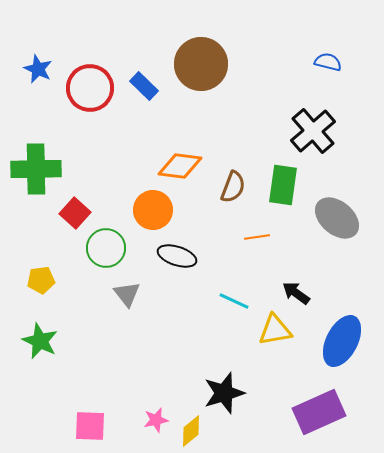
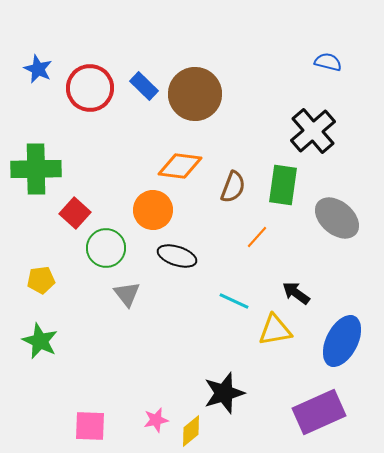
brown circle: moved 6 px left, 30 px down
orange line: rotated 40 degrees counterclockwise
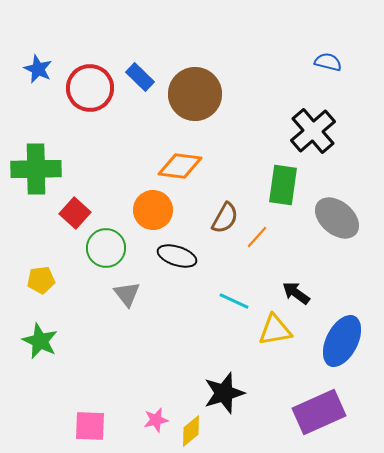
blue rectangle: moved 4 px left, 9 px up
brown semicircle: moved 8 px left, 31 px down; rotated 8 degrees clockwise
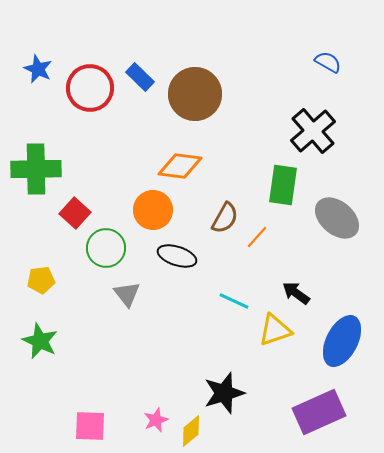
blue semicircle: rotated 16 degrees clockwise
yellow triangle: rotated 9 degrees counterclockwise
pink star: rotated 10 degrees counterclockwise
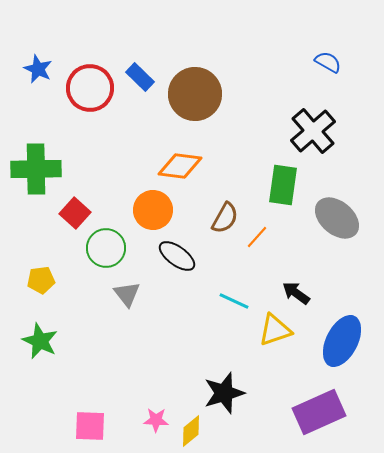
black ellipse: rotated 18 degrees clockwise
pink star: rotated 25 degrees clockwise
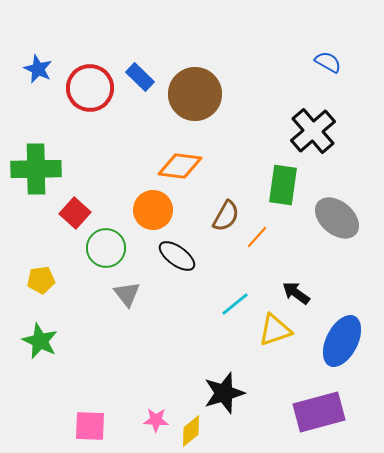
brown semicircle: moved 1 px right, 2 px up
cyan line: moved 1 px right, 3 px down; rotated 64 degrees counterclockwise
purple rectangle: rotated 9 degrees clockwise
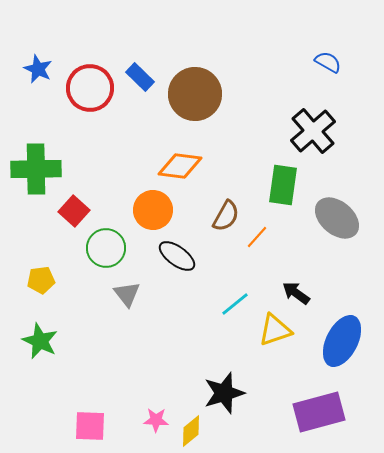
red square: moved 1 px left, 2 px up
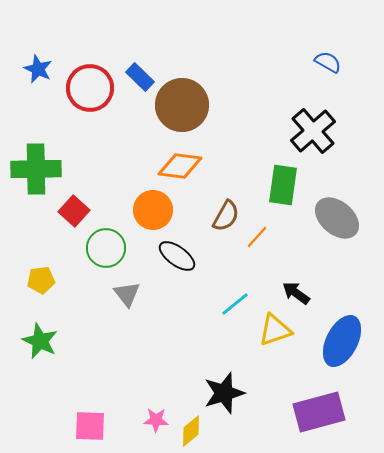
brown circle: moved 13 px left, 11 px down
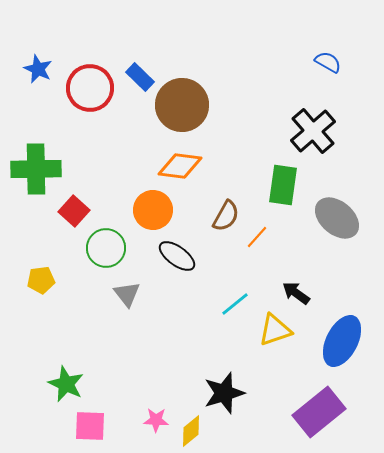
green star: moved 26 px right, 43 px down
purple rectangle: rotated 24 degrees counterclockwise
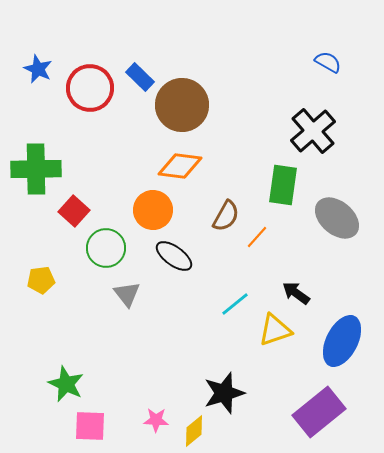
black ellipse: moved 3 px left
yellow diamond: moved 3 px right
